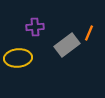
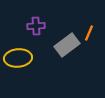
purple cross: moved 1 px right, 1 px up
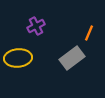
purple cross: rotated 24 degrees counterclockwise
gray rectangle: moved 5 px right, 13 px down
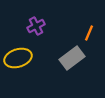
yellow ellipse: rotated 12 degrees counterclockwise
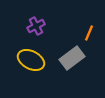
yellow ellipse: moved 13 px right, 2 px down; rotated 44 degrees clockwise
